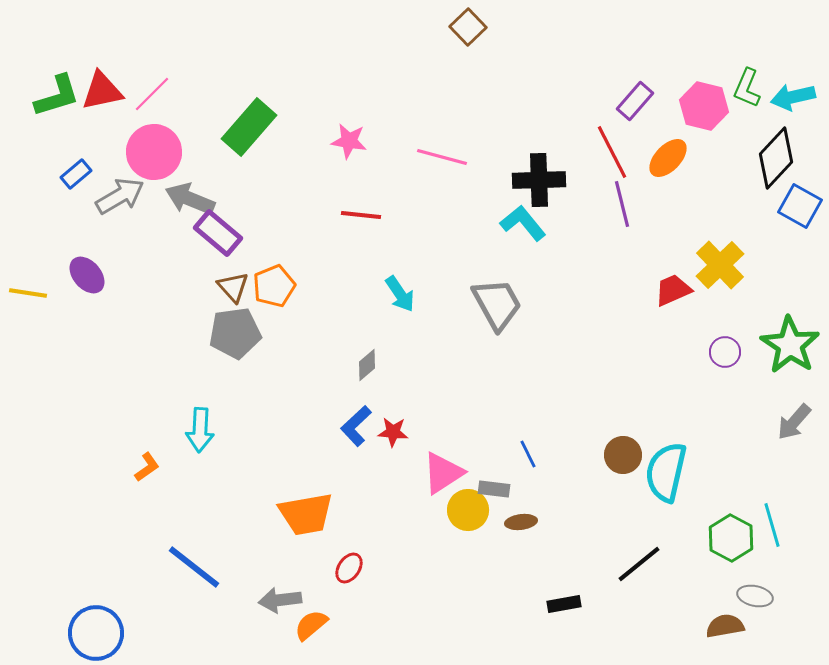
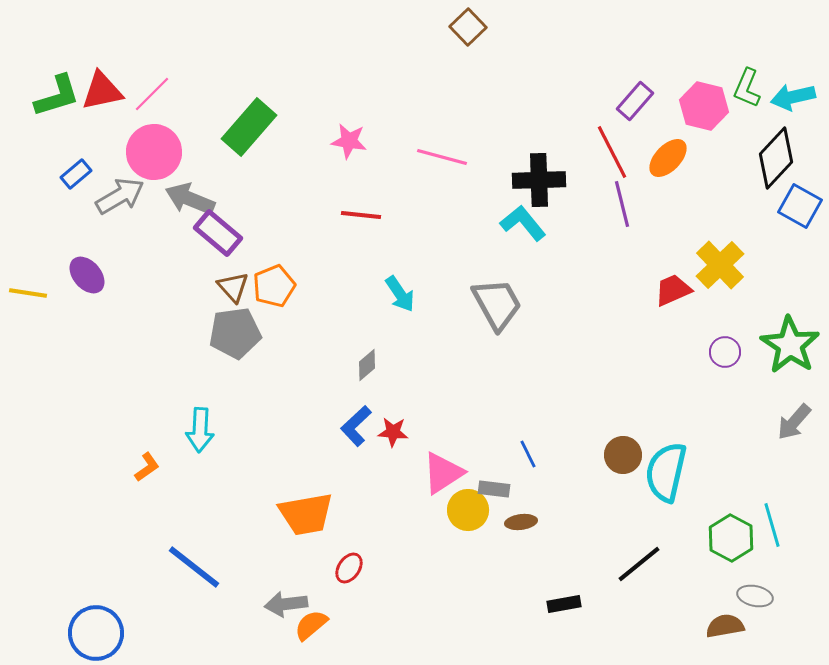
gray arrow at (280, 600): moved 6 px right, 4 px down
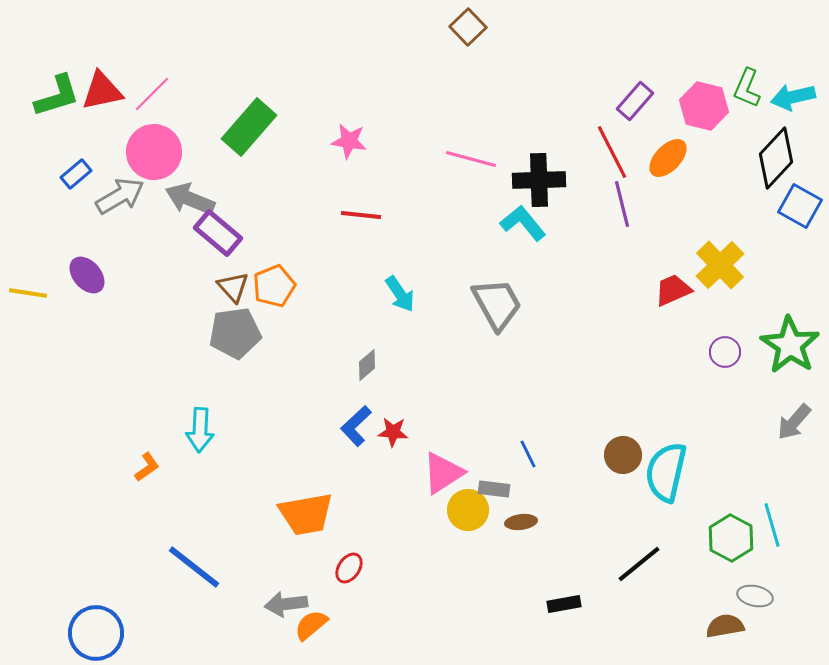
pink line at (442, 157): moved 29 px right, 2 px down
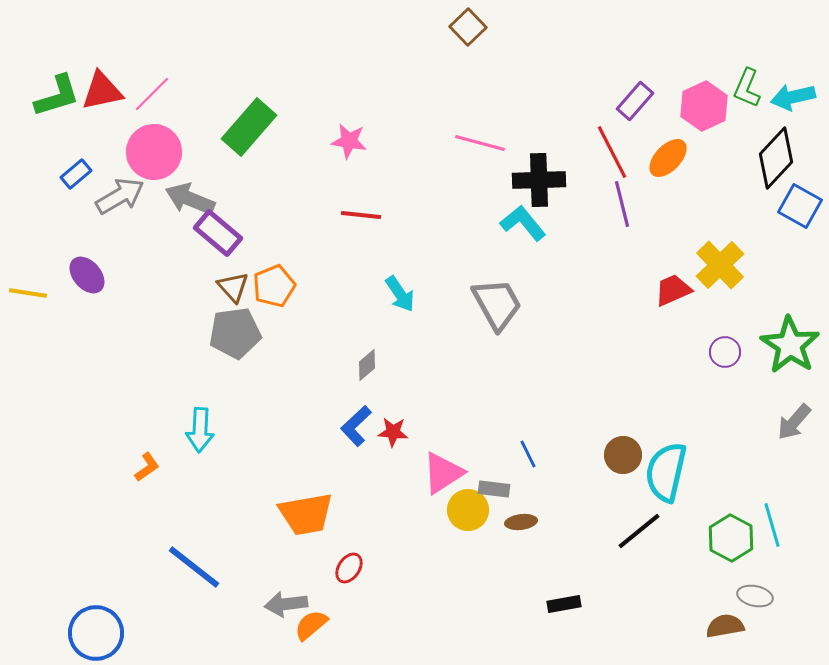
pink hexagon at (704, 106): rotated 21 degrees clockwise
pink line at (471, 159): moved 9 px right, 16 px up
black line at (639, 564): moved 33 px up
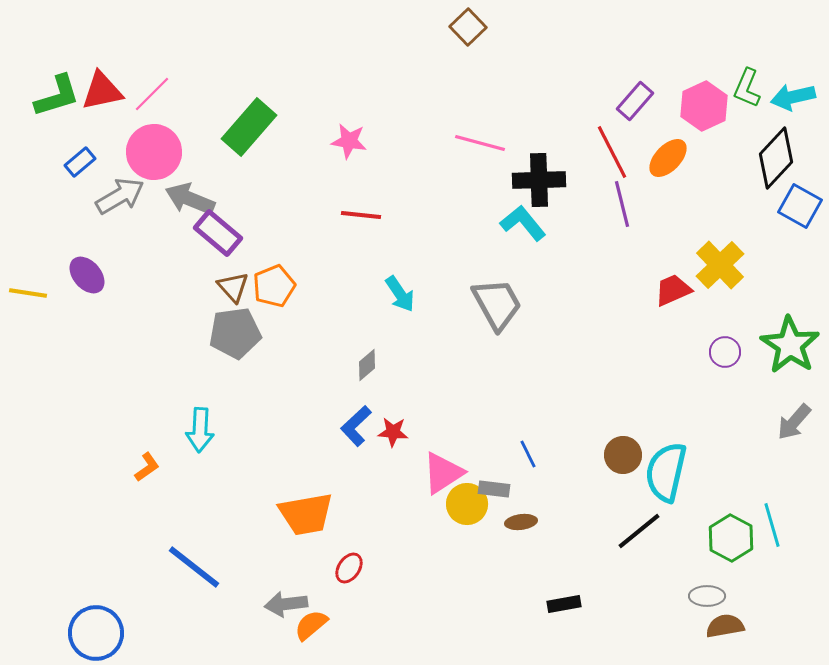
blue rectangle at (76, 174): moved 4 px right, 12 px up
yellow circle at (468, 510): moved 1 px left, 6 px up
gray ellipse at (755, 596): moved 48 px left; rotated 12 degrees counterclockwise
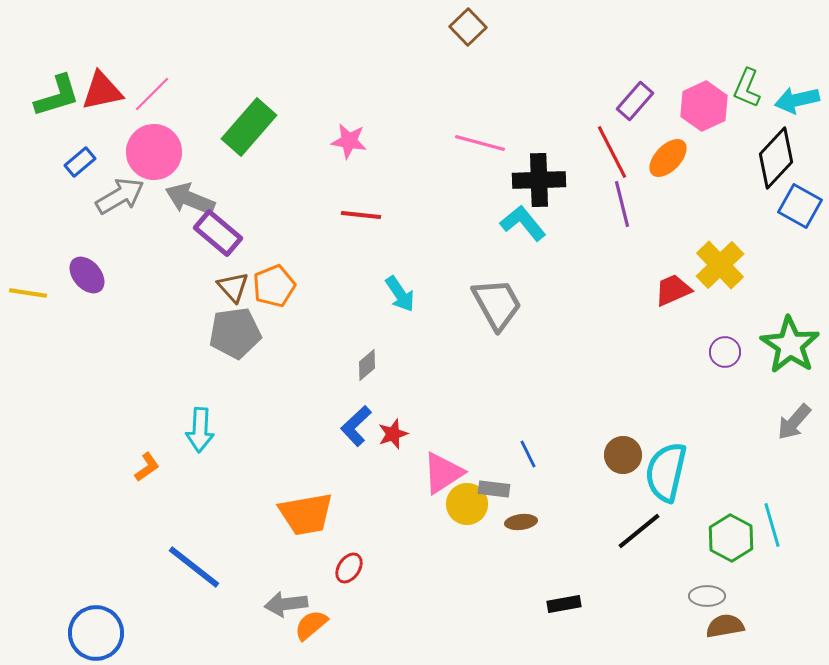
cyan arrow at (793, 97): moved 4 px right, 3 px down
red star at (393, 432): moved 2 px down; rotated 24 degrees counterclockwise
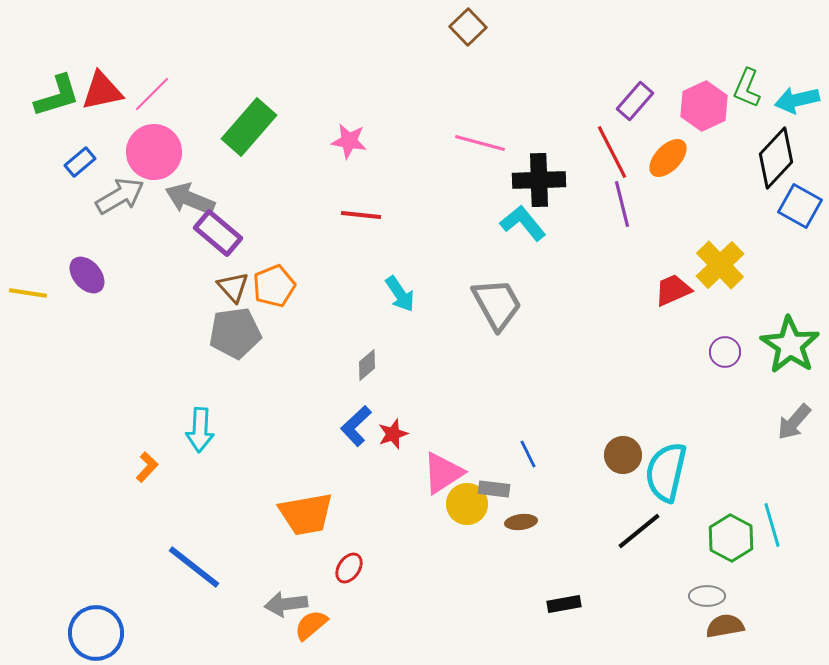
orange L-shape at (147, 467): rotated 12 degrees counterclockwise
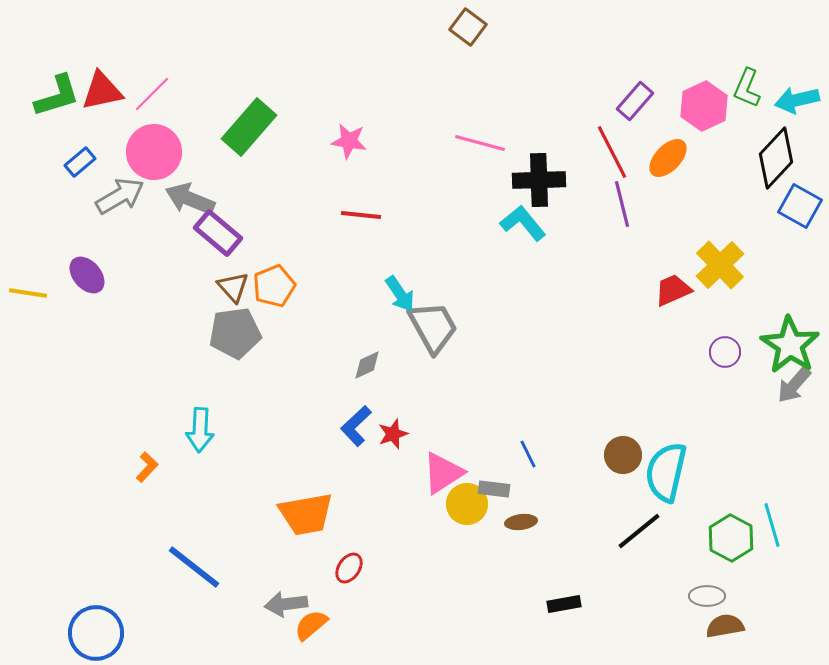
brown square at (468, 27): rotated 9 degrees counterclockwise
gray trapezoid at (497, 304): moved 64 px left, 23 px down
gray diamond at (367, 365): rotated 16 degrees clockwise
gray arrow at (794, 422): moved 37 px up
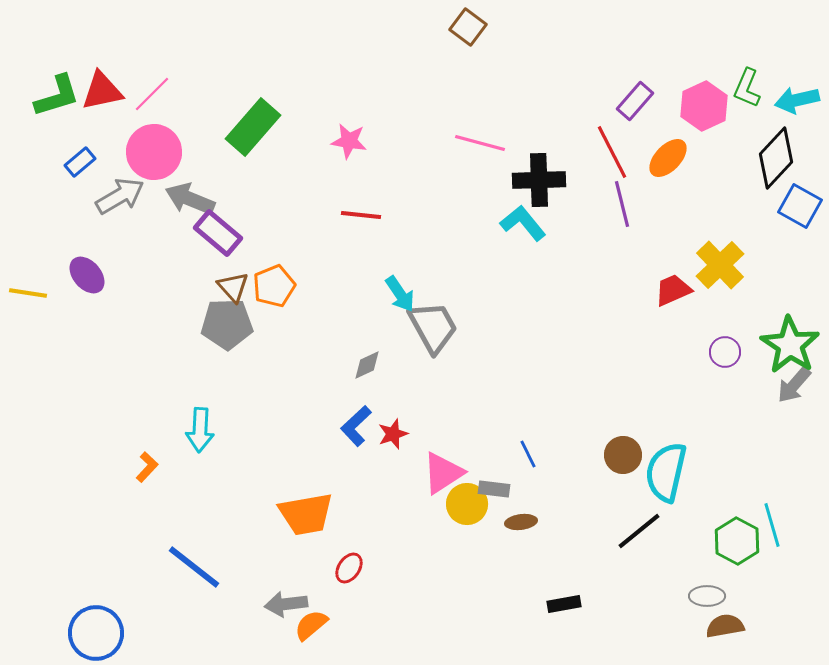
green rectangle at (249, 127): moved 4 px right
gray pentagon at (235, 333): moved 8 px left, 9 px up; rotated 6 degrees clockwise
green hexagon at (731, 538): moved 6 px right, 3 px down
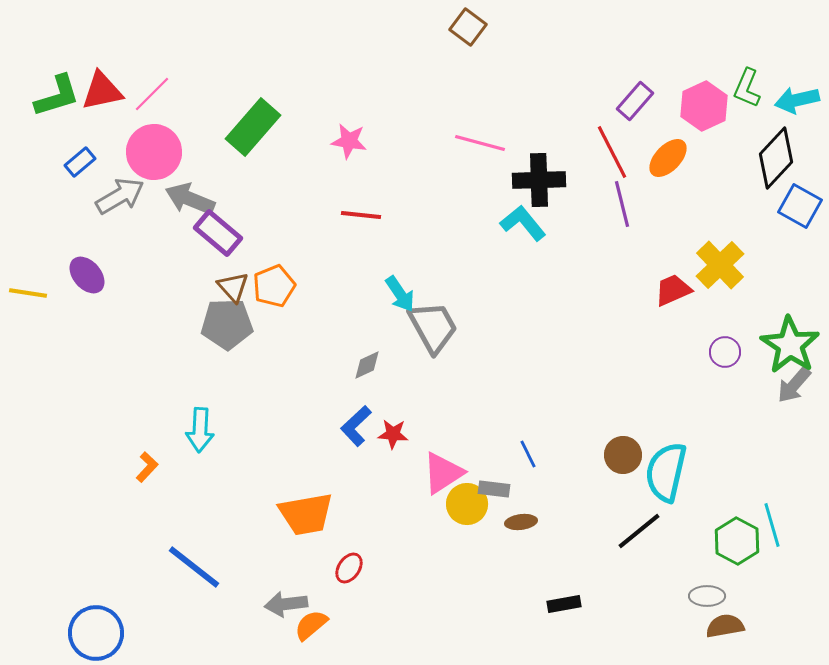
red star at (393, 434): rotated 24 degrees clockwise
